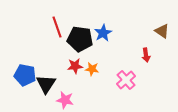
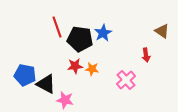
black triangle: rotated 35 degrees counterclockwise
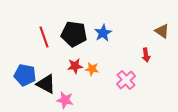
red line: moved 13 px left, 10 px down
black pentagon: moved 6 px left, 5 px up
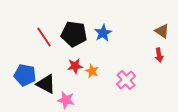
red line: rotated 15 degrees counterclockwise
red arrow: moved 13 px right
orange star: moved 2 px down; rotated 16 degrees clockwise
pink star: moved 1 px right
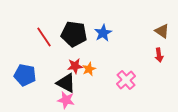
orange star: moved 3 px left, 2 px up; rotated 24 degrees clockwise
black triangle: moved 20 px right, 1 px up
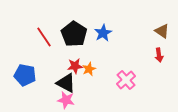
black pentagon: rotated 25 degrees clockwise
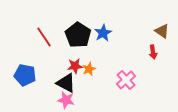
black pentagon: moved 4 px right, 1 px down
red arrow: moved 6 px left, 3 px up
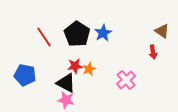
black pentagon: moved 1 px left, 1 px up
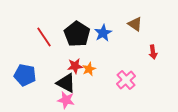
brown triangle: moved 27 px left, 7 px up
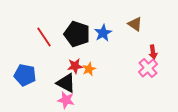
black pentagon: rotated 15 degrees counterclockwise
pink cross: moved 22 px right, 12 px up
